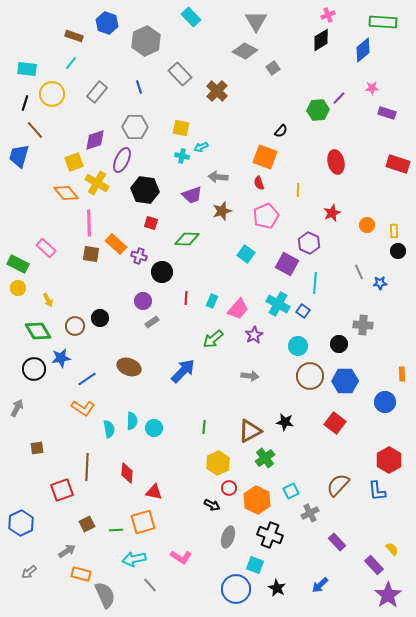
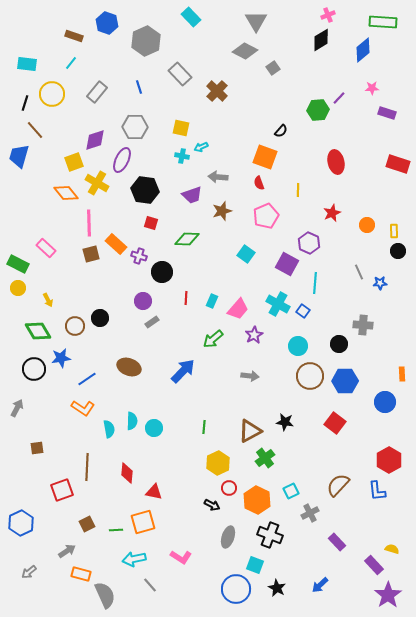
cyan rectangle at (27, 69): moved 5 px up
brown square at (91, 254): rotated 24 degrees counterclockwise
yellow semicircle at (392, 549): rotated 32 degrees counterclockwise
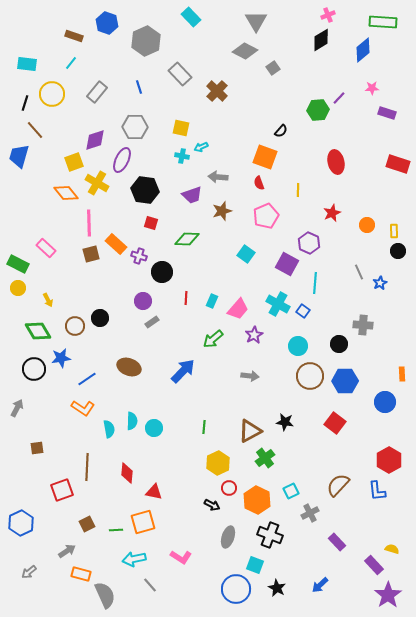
blue star at (380, 283): rotated 24 degrees counterclockwise
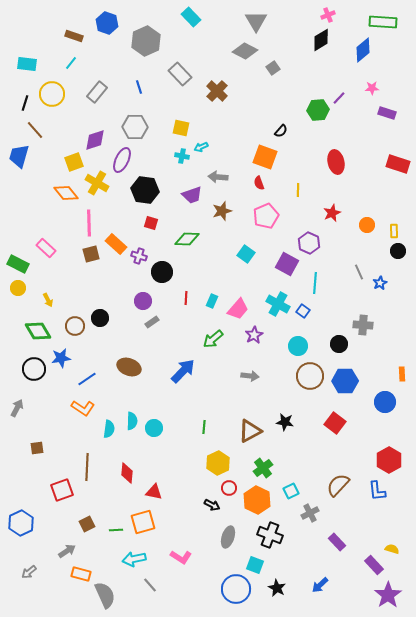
cyan semicircle at (109, 429): rotated 18 degrees clockwise
green cross at (265, 458): moved 2 px left, 10 px down
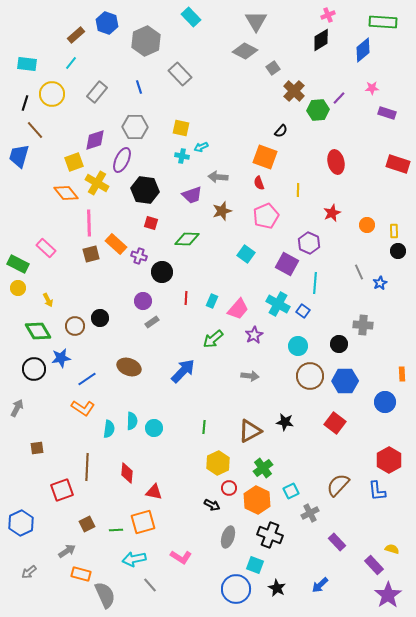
brown rectangle at (74, 36): moved 2 px right, 1 px up; rotated 60 degrees counterclockwise
brown cross at (217, 91): moved 77 px right
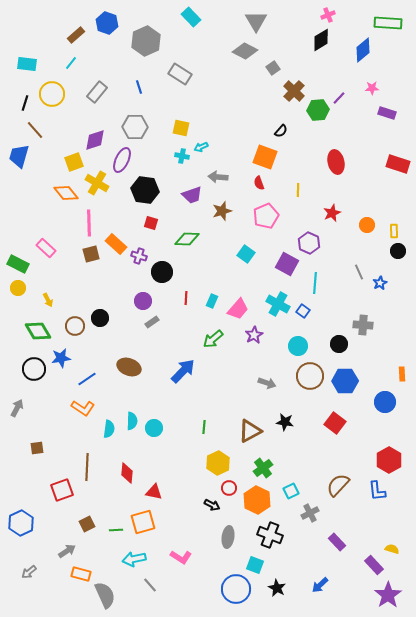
green rectangle at (383, 22): moved 5 px right, 1 px down
gray rectangle at (180, 74): rotated 15 degrees counterclockwise
gray arrow at (250, 376): moved 17 px right, 7 px down; rotated 12 degrees clockwise
gray ellipse at (228, 537): rotated 10 degrees counterclockwise
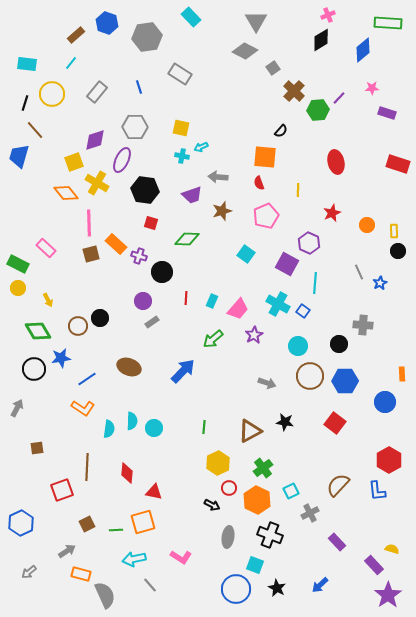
gray hexagon at (146, 41): moved 1 px right, 4 px up; rotated 16 degrees clockwise
orange square at (265, 157): rotated 15 degrees counterclockwise
brown circle at (75, 326): moved 3 px right
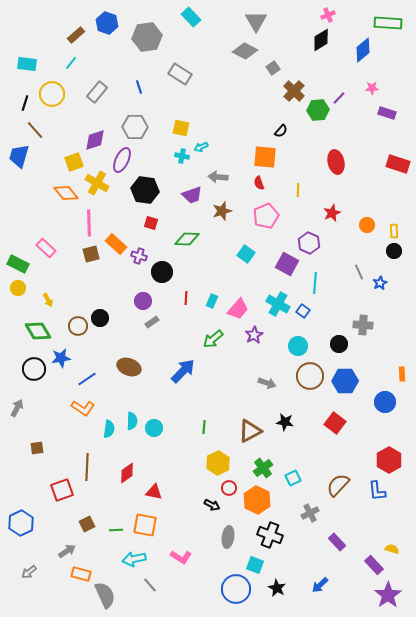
black circle at (398, 251): moved 4 px left
red diamond at (127, 473): rotated 50 degrees clockwise
cyan square at (291, 491): moved 2 px right, 13 px up
orange square at (143, 522): moved 2 px right, 3 px down; rotated 25 degrees clockwise
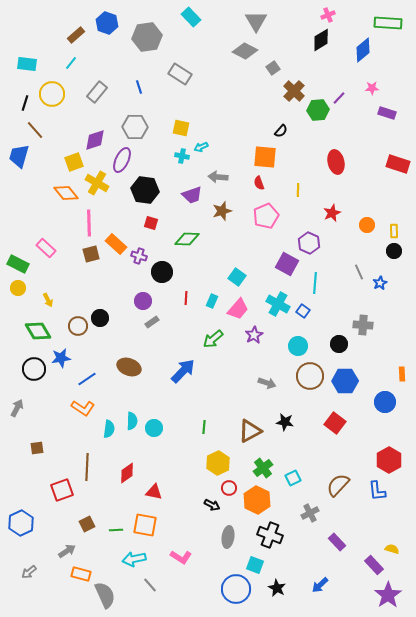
cyan square at (246, 254): moved 9 px left, 23 px down
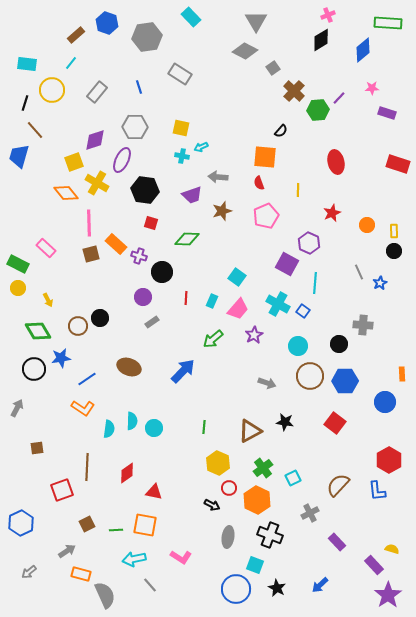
yellow circle at (52, 94): moved 4 px up
purple circle at (143, 301): moved 4 px up
yellow hexagon at (218, 463): rotated 10 degrees counterclockwise
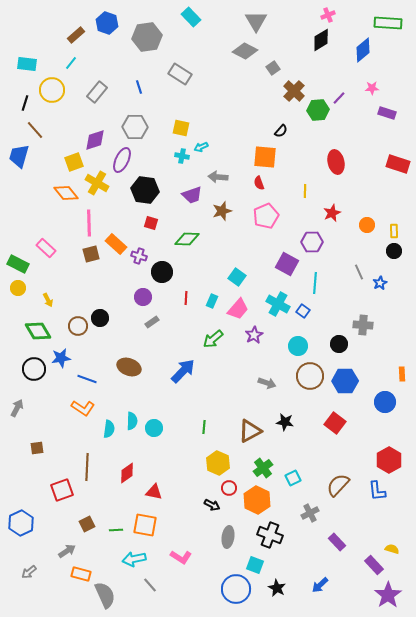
yellow line at (298, 190): moved 7 px right, 1 px down
purple hexagon at (309, 243): moved 3 px right, 1 px up; rotated 25 degrees counterclockwise
blue line at (87, 379): rotated 54 degrees clockwise
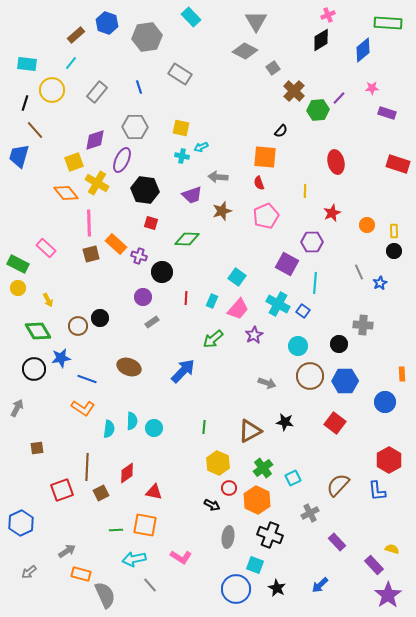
brown square at (87, 524): moved 14 px right, 31 px up
